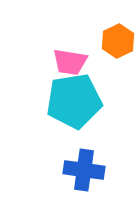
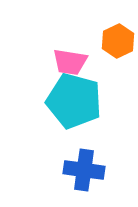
cyan pentagon: rotated 24 degrees clockwise
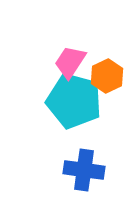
orange hexagon: moved 11 px left, 35 px down
pink trapezoid: rotated 114 degrees clockwise
